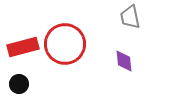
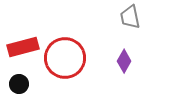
red circle: moved 14 px down
purple diamond: rotated 35 degrees clockwise
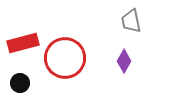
gray trapezoid: moved 1 px right, 4 px down
red rectangle: moved 4 px up
black circle: moved 1 px right, 1 px up
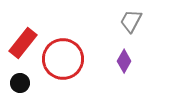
gray trapezoid: rotated 40 degrees clockwise
red rectangle: rotated 36 degrees counterclockwise
red circle: moved 2 px left, 1 px down
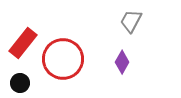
purple diamond: moved 2 px left, 1 px down
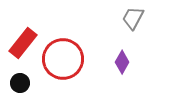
gray trapezoid: moved 2 px right, 3 px up
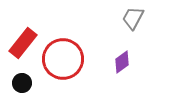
purple diamond: rotated 25 degrees clockwise
black circle: moved 2 px right
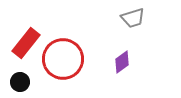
gray trapezoid: rotated 135 degrees counterclockwise
red rectangle: moved 3 px right
black circle: moved 2 px left, 1 px up
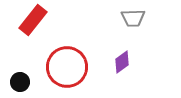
gray trapezoid: rotated 15 degrees clockwise
red rectangle: moved 7 px right, 23 px up
red circle: moved 4 px right, 8 px down
